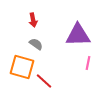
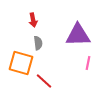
gray semicircle: moved 2 px right, 1 px up; rotated 48 degrees clockwise
orange square: moved 1 px left, 4 px up
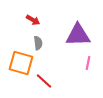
red arrow: rotated 48 degrees counterclockwise
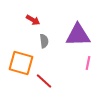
gray semicircle: moved 6 px right, 2 px up
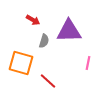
purple triangle: moved 9 px left, 4 px up
gray semicircle: rotated 24 degrees clockwise
red line: moved 4 px right
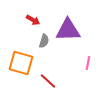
purple triangle: moved 1 px left, 1 px up
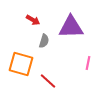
purple triangle: moved 3 px right, 3 px up
orange square: moved 1 px down
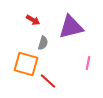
purple triangle: rotated 12 degrees counterclockwise
gray semicircle: moved 1 px left, 2 px down
orange square: moved 5 px right
